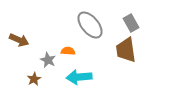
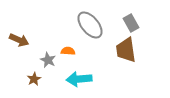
cyan arrow: moved 2 px down
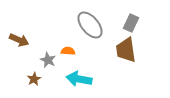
gray rectangle: rotated 54 degrees clockwise
cyan arrow: rotated 15 degrees clockwise
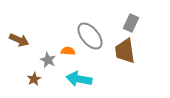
gray ellipse: moved 11 px down
brown trapezoid: moved 1 px left, 1 px down
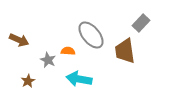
gray rectangle: moved 10 px right; rotated 18 degrees clockwise
gray ellipse: moved 1 px right, 1 px up
brown star: moved 6 px left, 2 px down
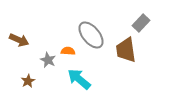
brown trapezoid: moved 1 px right, 1 px up
cyan arrow: rotated 30 degrees clockwise
